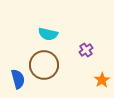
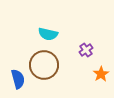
orange star: moved 1 px left, 6 px up
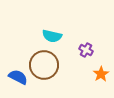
cyan semicircle: moved 4 px right, 2 px down
purple cross: rotated 24 degrees counterclockwise
blue semicircle: moved 2 px up; rotated 48 degrees counterclockwise
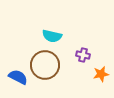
purple cross: moved 3 px left, 5 px down; rotated 16 degrees counterclockwise
brown circle: moved 1 px right
orange star: rotated 21 degrees clockwise
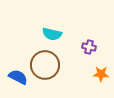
cyan semicircle: moved 2 px up
purple cross: moved 6 px right, 8 px up
orange star: rotated 14 degrees clockwise
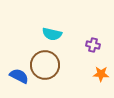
purple cross: moved 4 px right, 2 px up
blue semicircle: moved 1 px right, 1 px up
